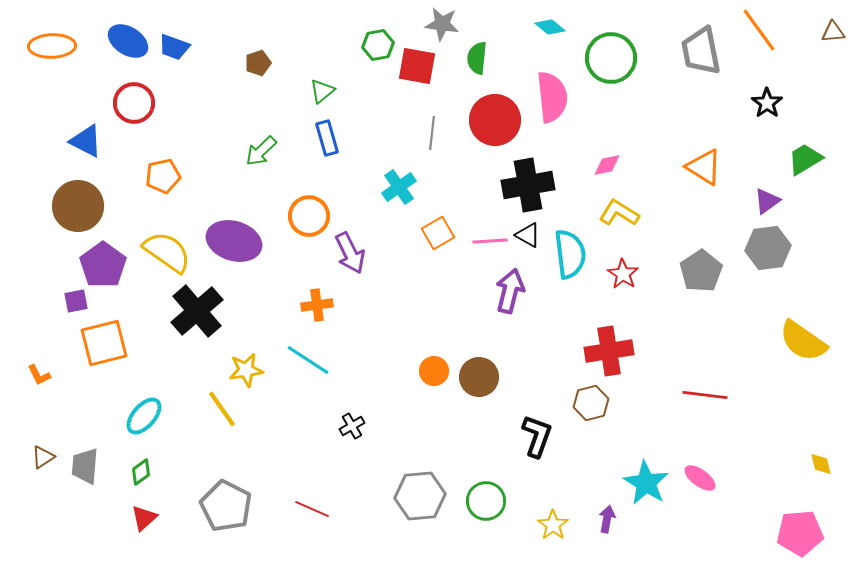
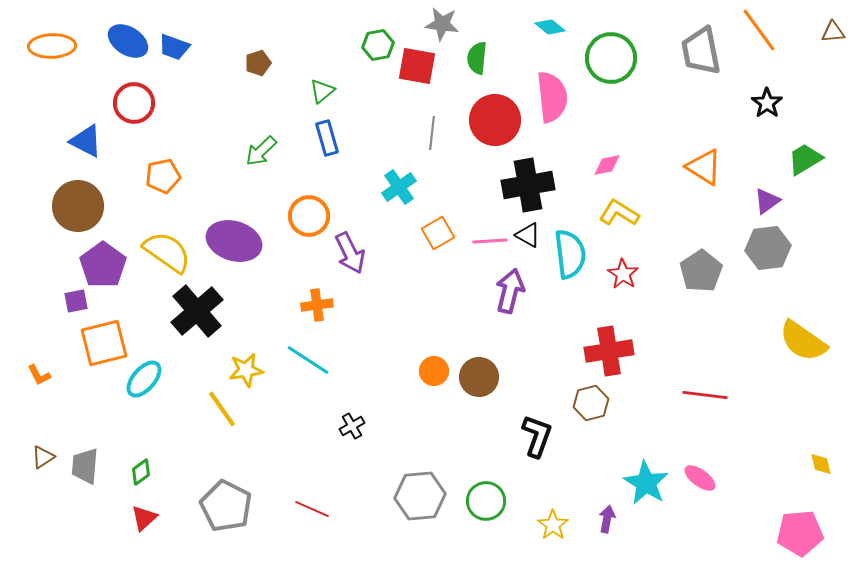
cyan ellipse at (144, 416): moved 37 px up
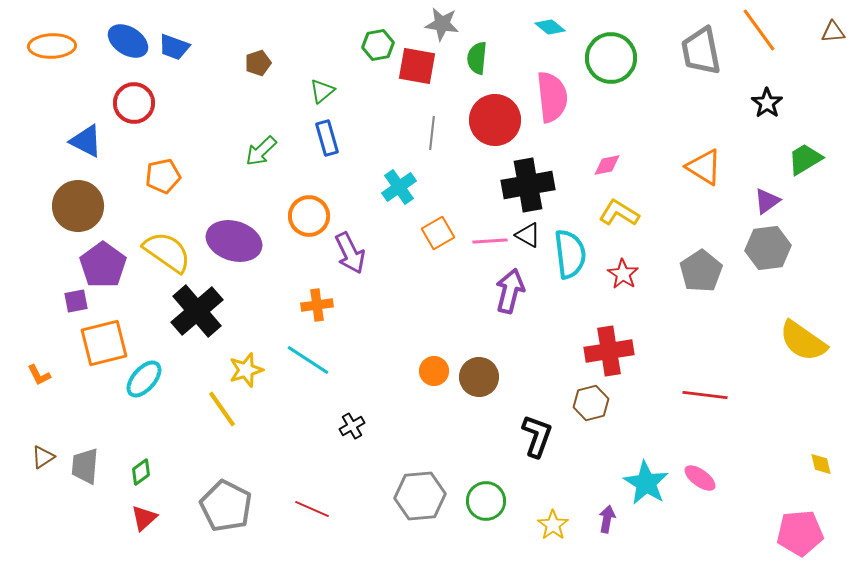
yellow star at (246, 370): rotated 8 degrees counterclockwise
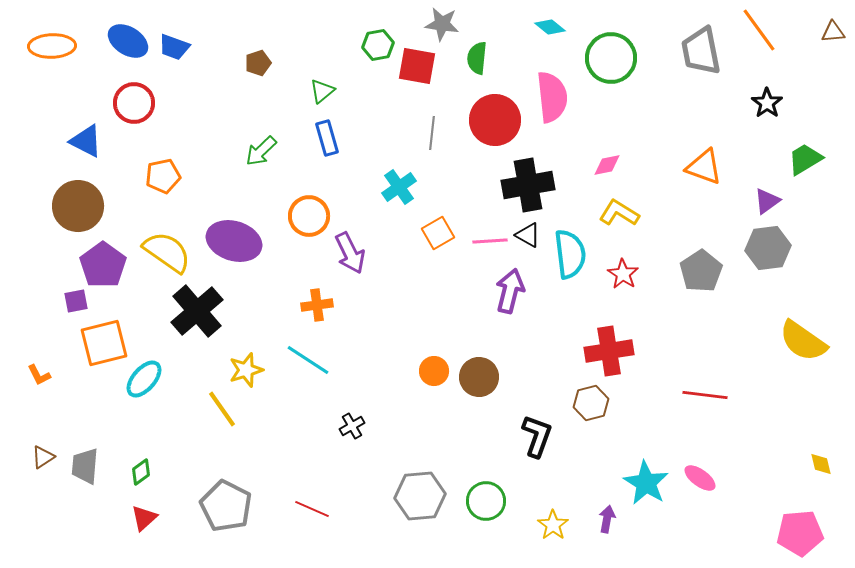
orange triangle at (704, 167): rotated 12 degrees counterclockwise
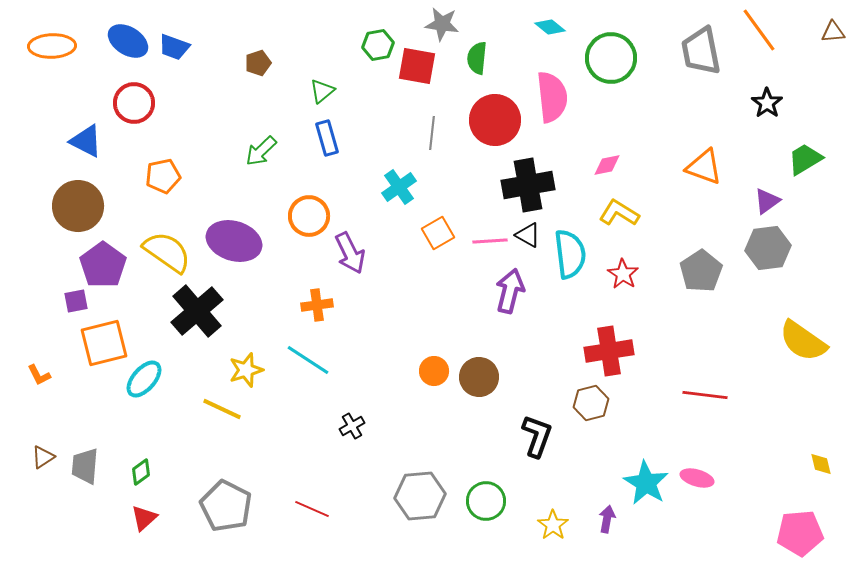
yellow line at (222, 409): rotated 30 degrees counterclockwise
pink ellipse at (700, 478): moved 3 px left; rotated 20 degrees counterclockwise
